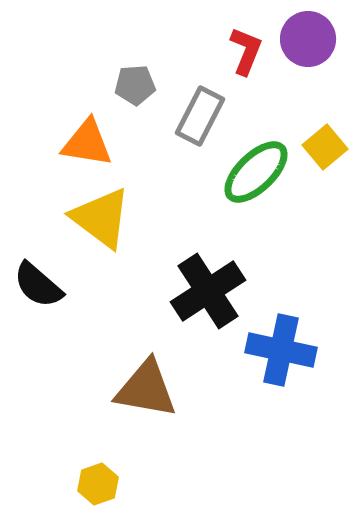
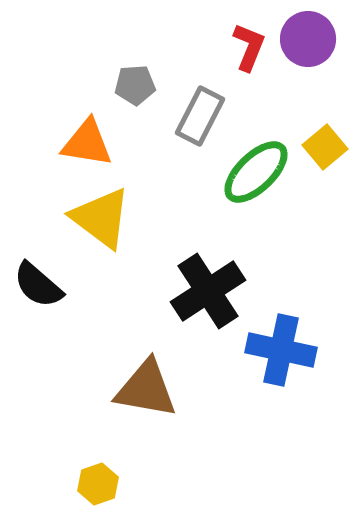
red L-shape: moved 3 px right, 4 px up
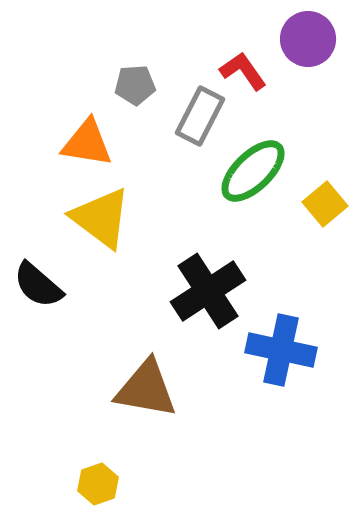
red L-shape: moved 6 px left, 24 px down; rotated 57 degrees counterclockwise
yellow square: moved 57 px down
green ellipse: moved 3 px left, 1 px up
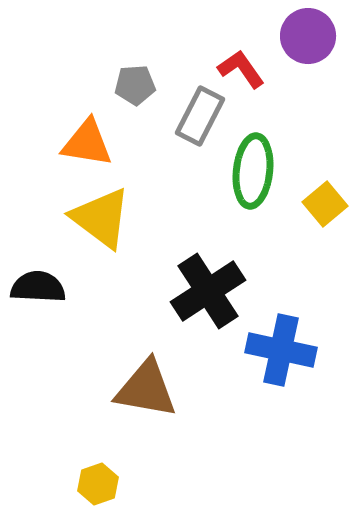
purple circle: moved 3 px up
red L-shape: moved 2 px left, 2 px up
green ellipse: rotated 40 degrees counterclockwise
black semicircle: moved 2 px down; rotated 142 degrees clockwise
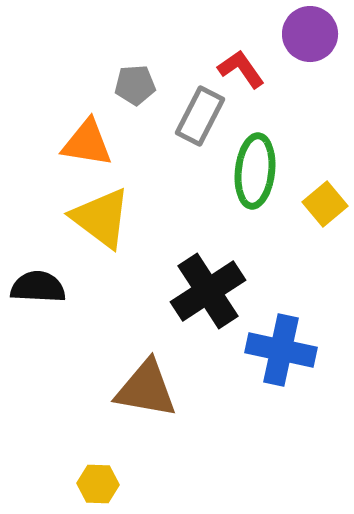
purple circle: moved 2 px right, 2 px up
green ellipse: moved 2 px right
yellow hexagon: rotated 21 degrees clockwise
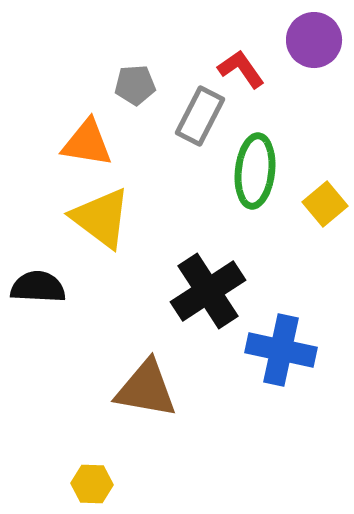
purple circle: moved 4 px right, 6 px down
yellow hexagon: moved 6 px left
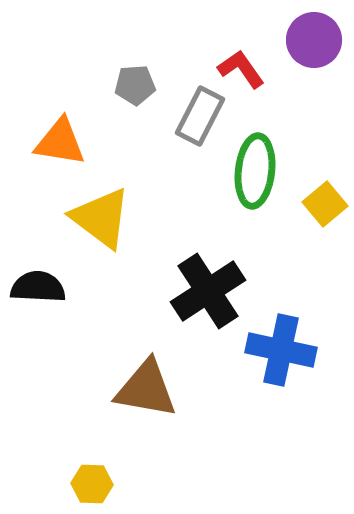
orange triangle: moved 27 px left, 1 px up
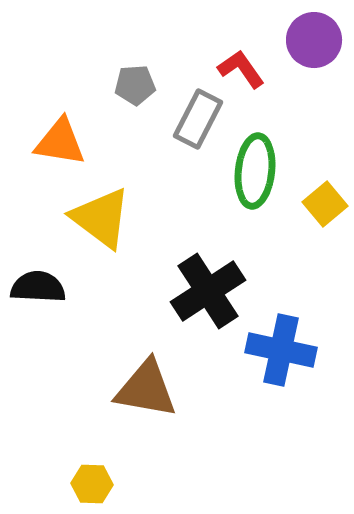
gray rectangle: moved 2 px left, 3 px down
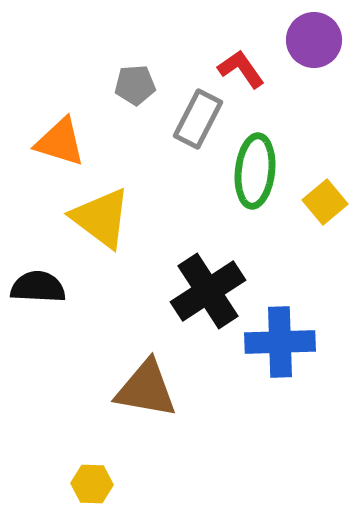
orange triangle: rotated 8 degrees clockwise
yellow square: moved 2 px up
blue cross: moved 1 px left, 8 px up; rotated 14 degrees counterclockwise
